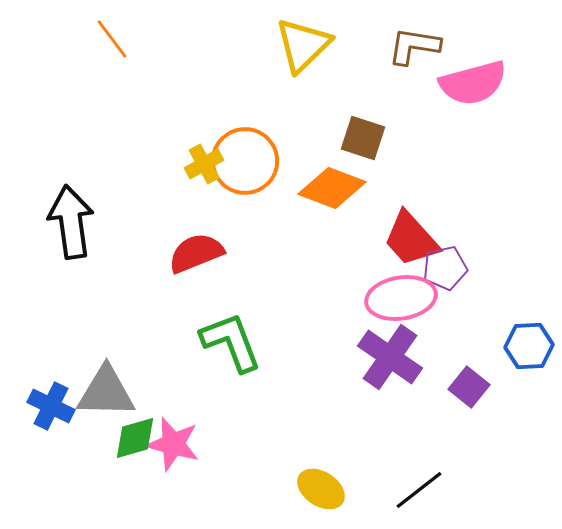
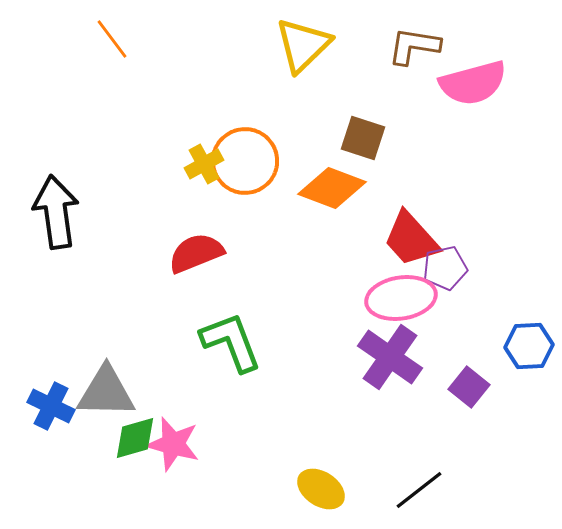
black arrow: moved 15 px left, 10 px up
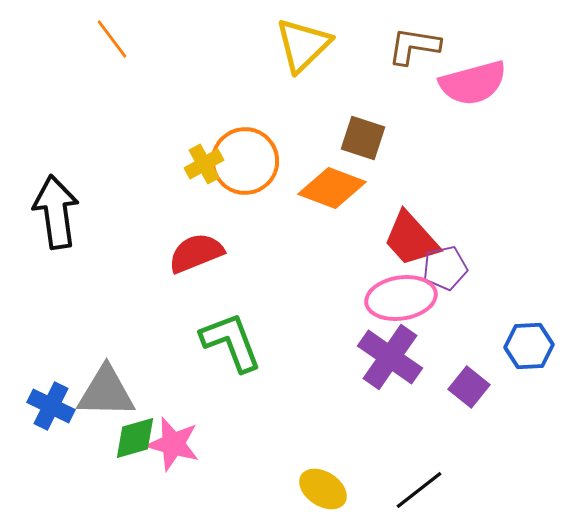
yellow ellipse: moved 2 px right
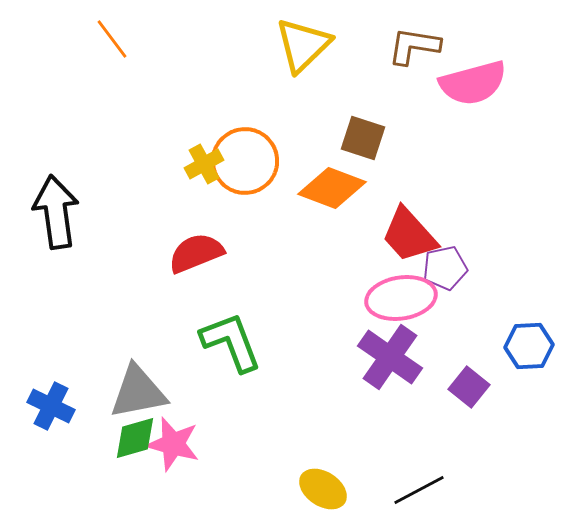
red trapezoid: moved 2 px left, 4 px up
gray triangle: moved 32 px right; rotated 12 degrees counterclockwise
black line: rotated 10 degrees clockwise
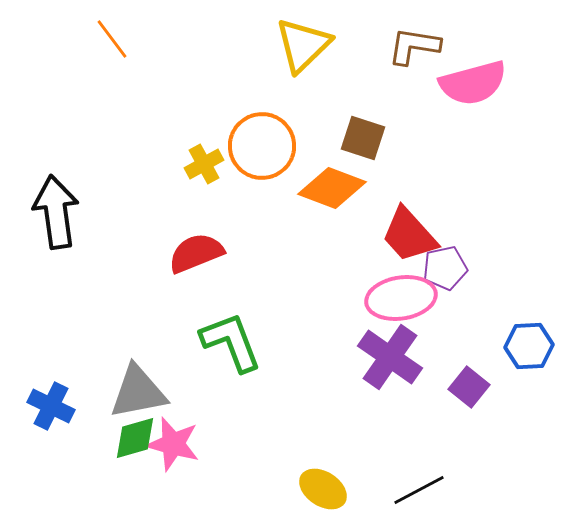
orange circle: moved 17 px right, 15 px up
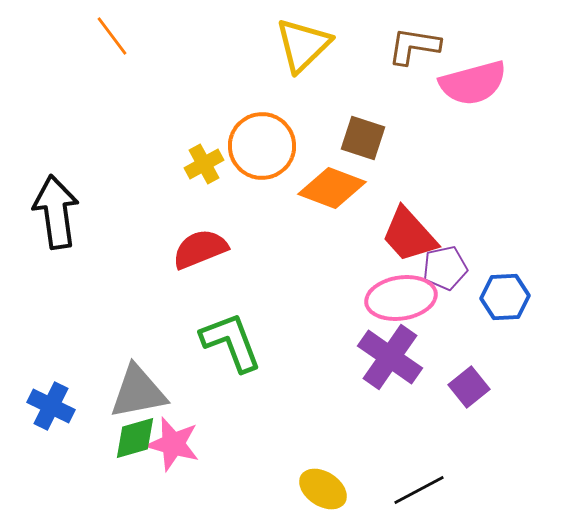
orange line: moved 3 px up
red semicircle: moved 4 px right, 4 px up
blue hexagon: moved 24 px left, 49 px up
purple square: rotated 12 degrees clockwise
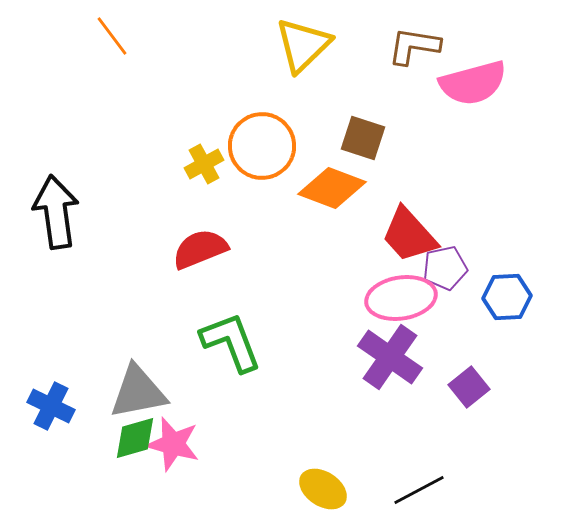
blue hexagon: moved 2 px right
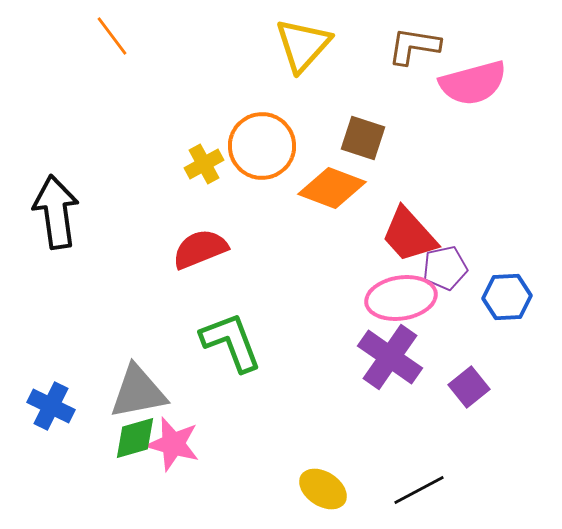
yellow triangle: rotated 4 degrees counterclockwise
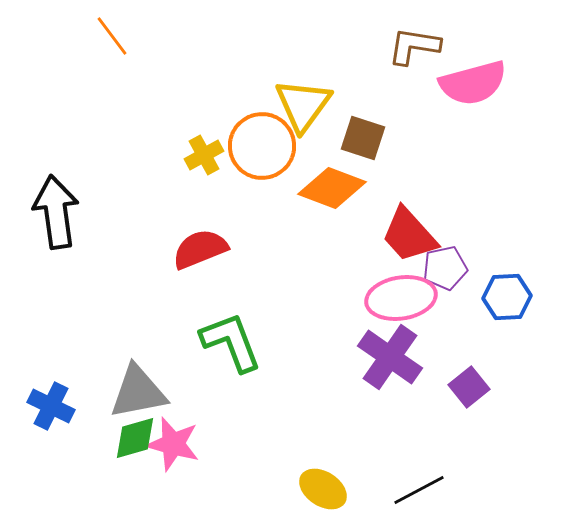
yellow triangle: moved 60 px down; rotated 6 degrees counterclockwise
yellow cross: moved 9 px up
